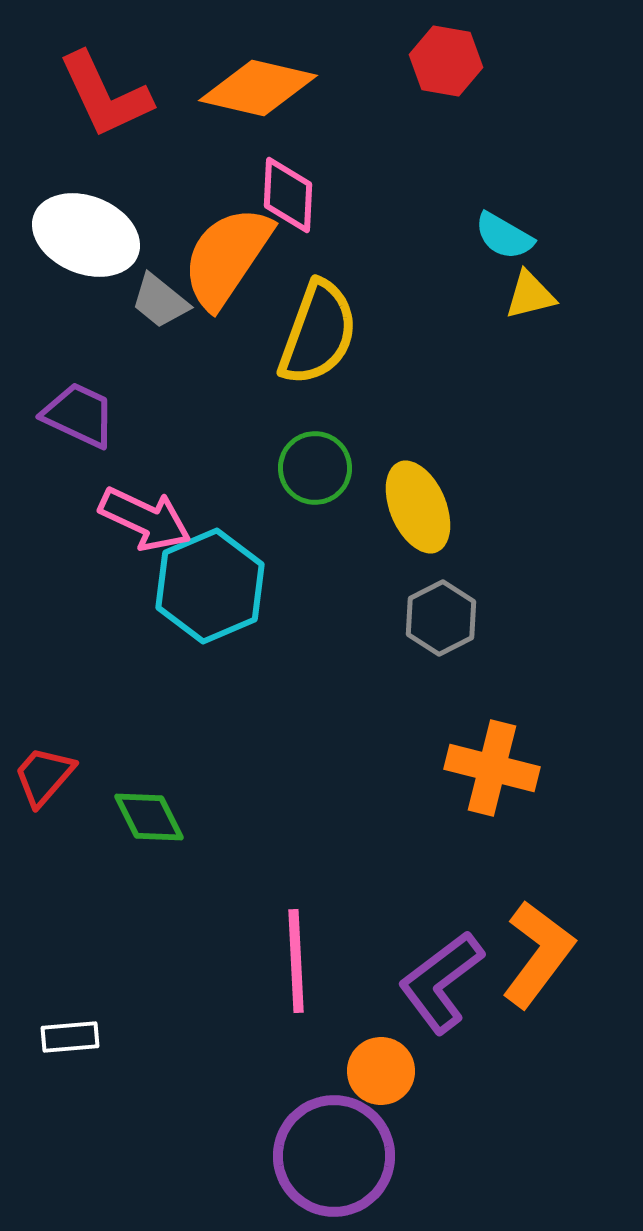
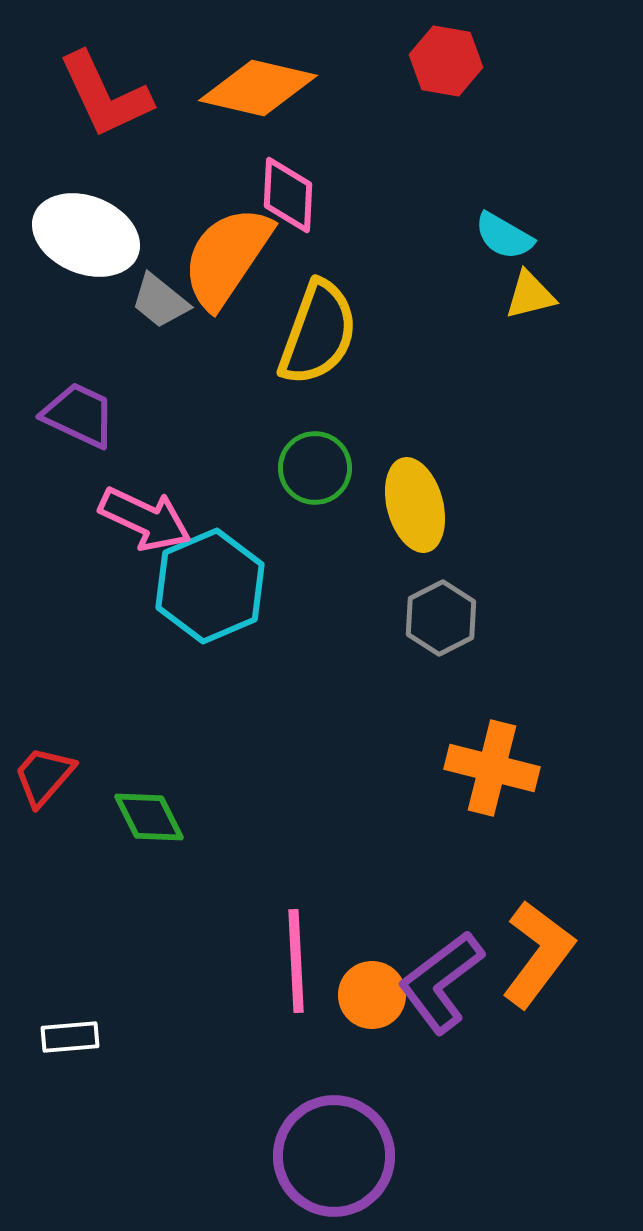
yellow ellipse: moved 3 px left, 2 px up; rotated 8 degrees clockwise
orange circle: moved 9 px left, 76 px up
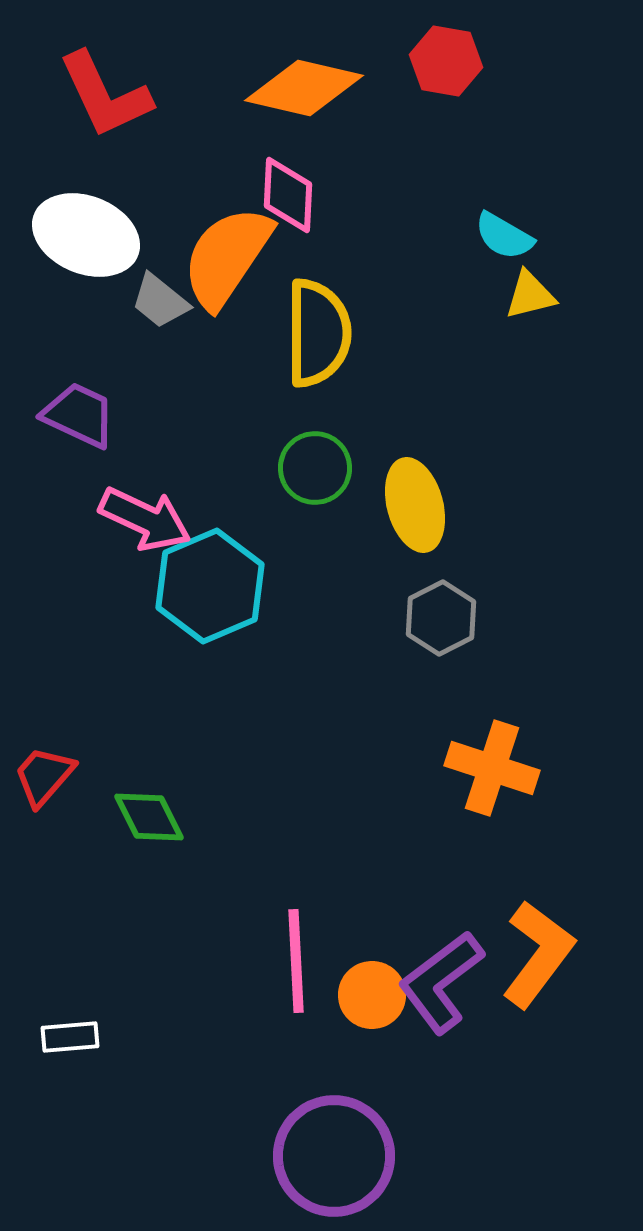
orange diamond: moved 46 px right
yellow semicircle: rotated 20 degrees counterclockwise
orange cross: rotated 4 degrees clockwise
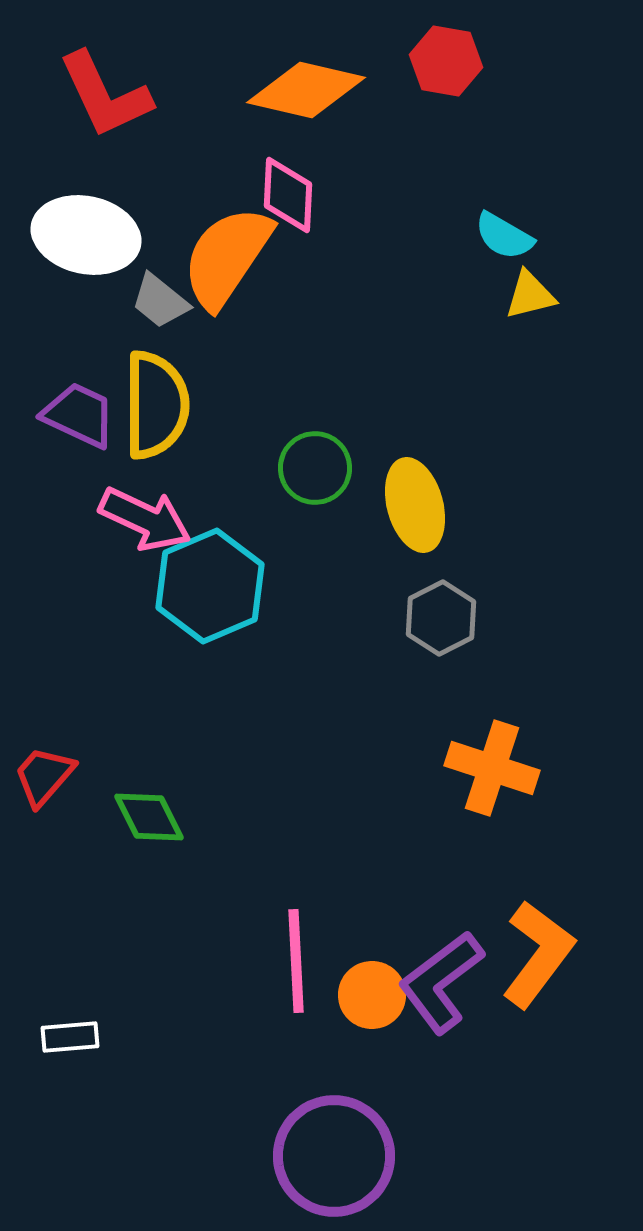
orange diamond: moved 2 px right, 2 px down
white ellipse: rotated 10 degrees counterclockwise
yellow semicircle: moved 162 px left, 72 px down
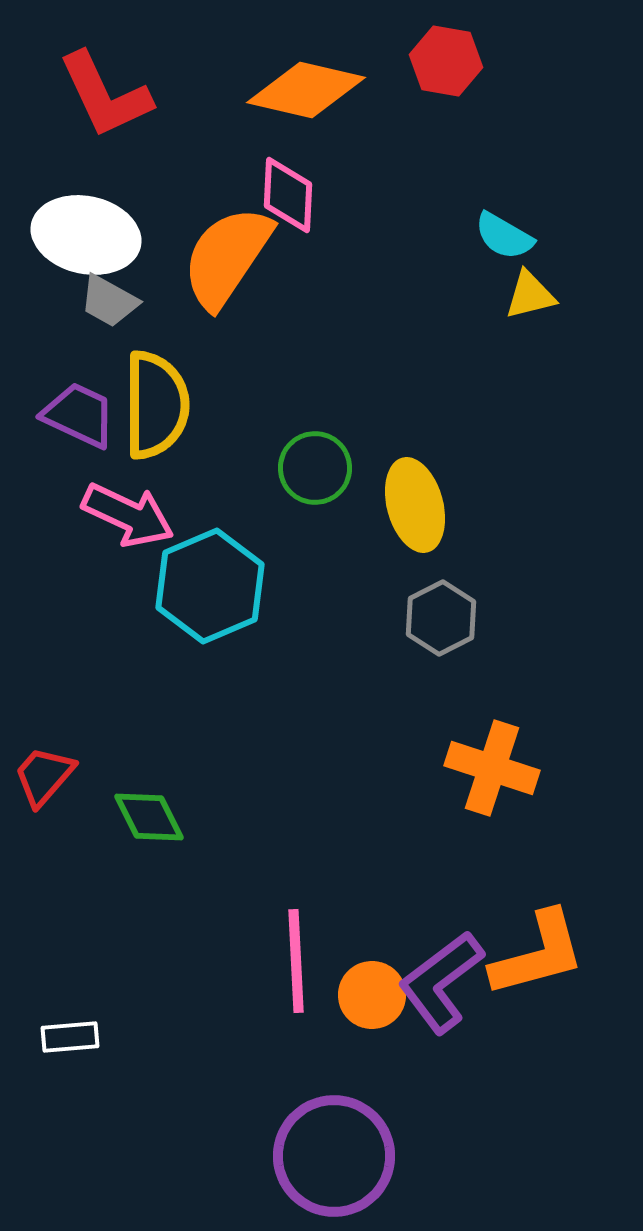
gray trapezoid: moved 51 px left; rotated 10 degrees counterclockwise
pink arrow: moved 17 px left, 4 px up
orange L-shape: rotated 38 degrees clockwise
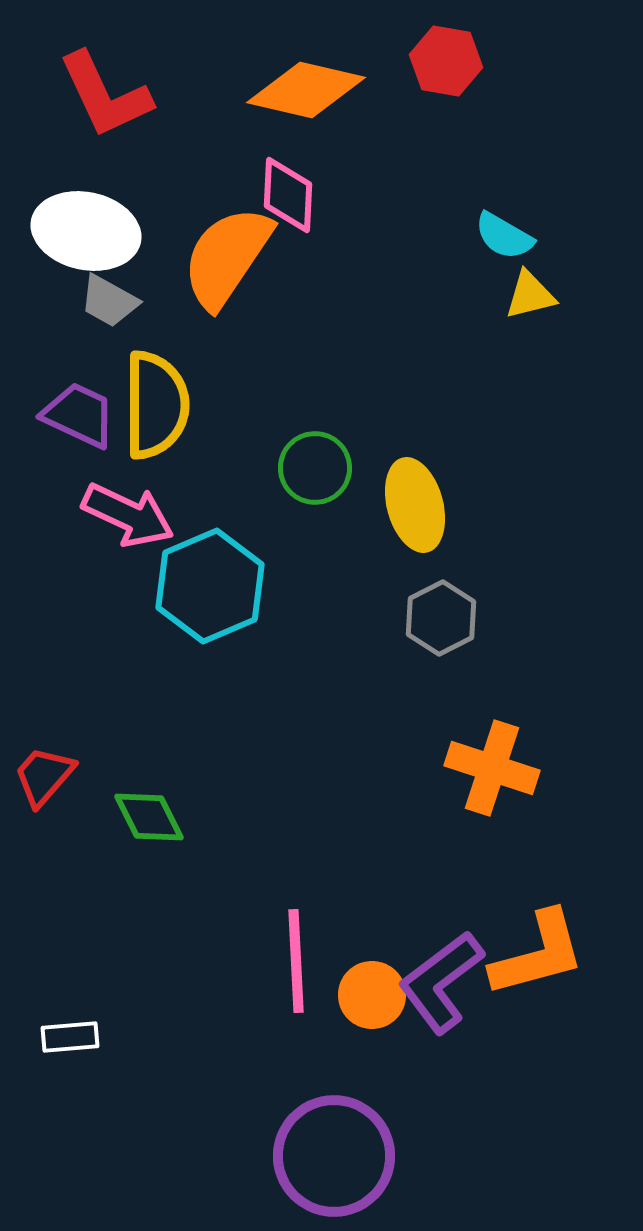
white ellipse: moved 4 px up
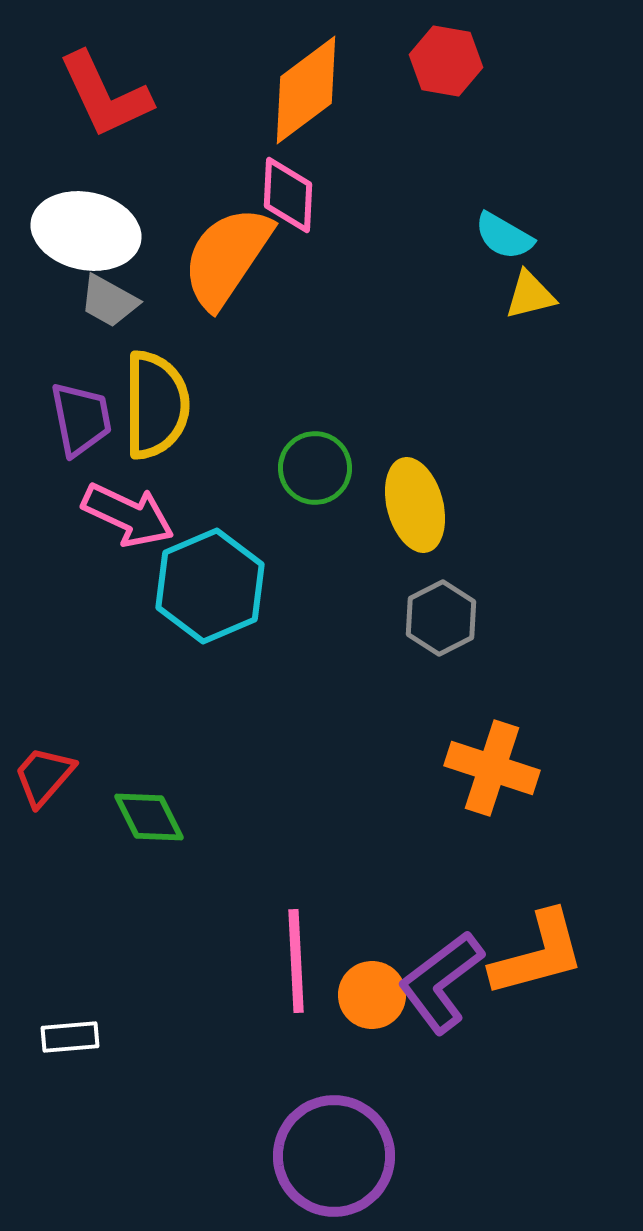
orange diamond: rotated 50 degrees counterclockwise
purple trapezoid: moved 2 px right, 4 px down; rotated 54 degrees clockwise
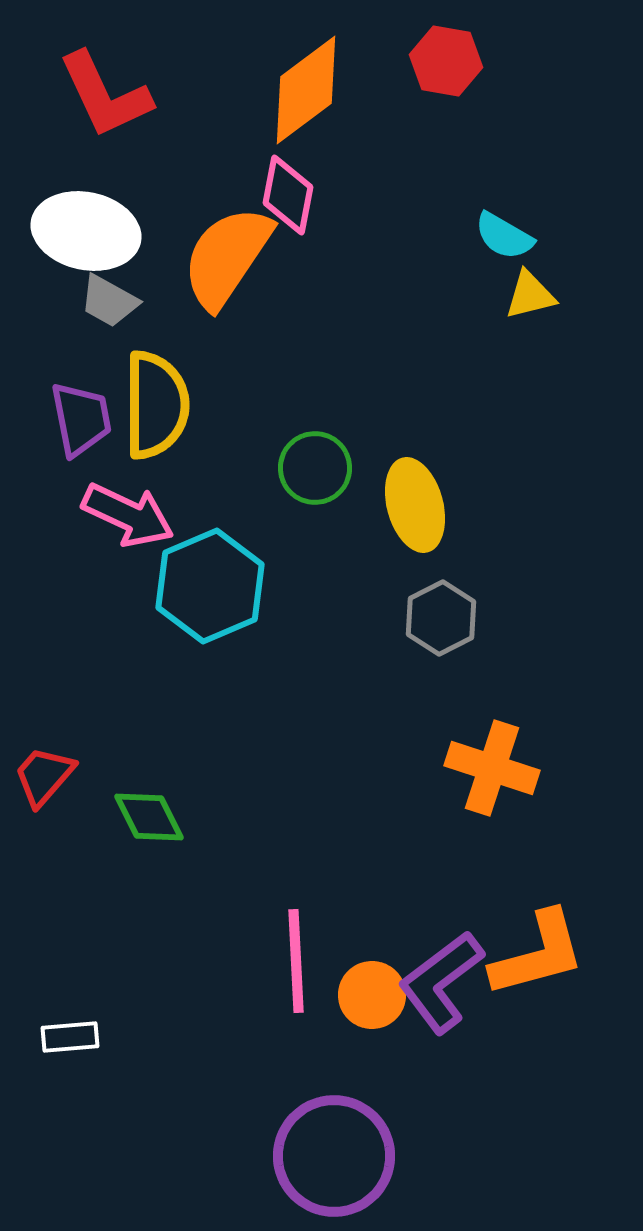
pink diamond: rotated 8 degrees clockwise
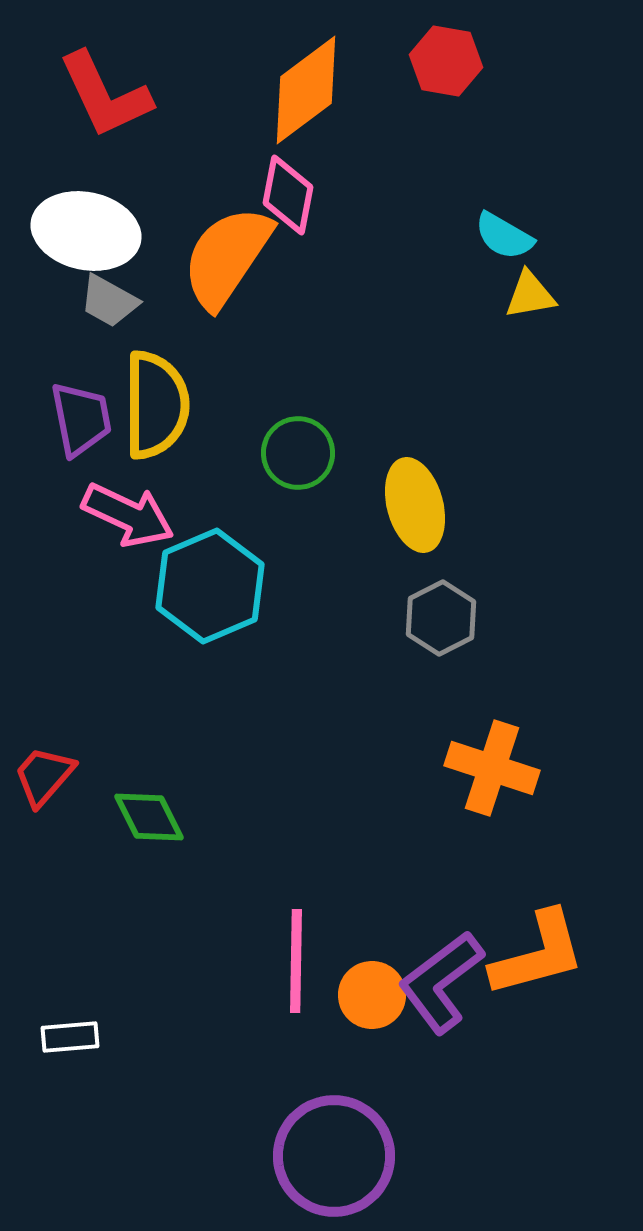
yellow triangle: rotated 4 degrees clockwise
green circle: moved 17 px left, 15 px up
pink line: rotated 4 degrees clockwise
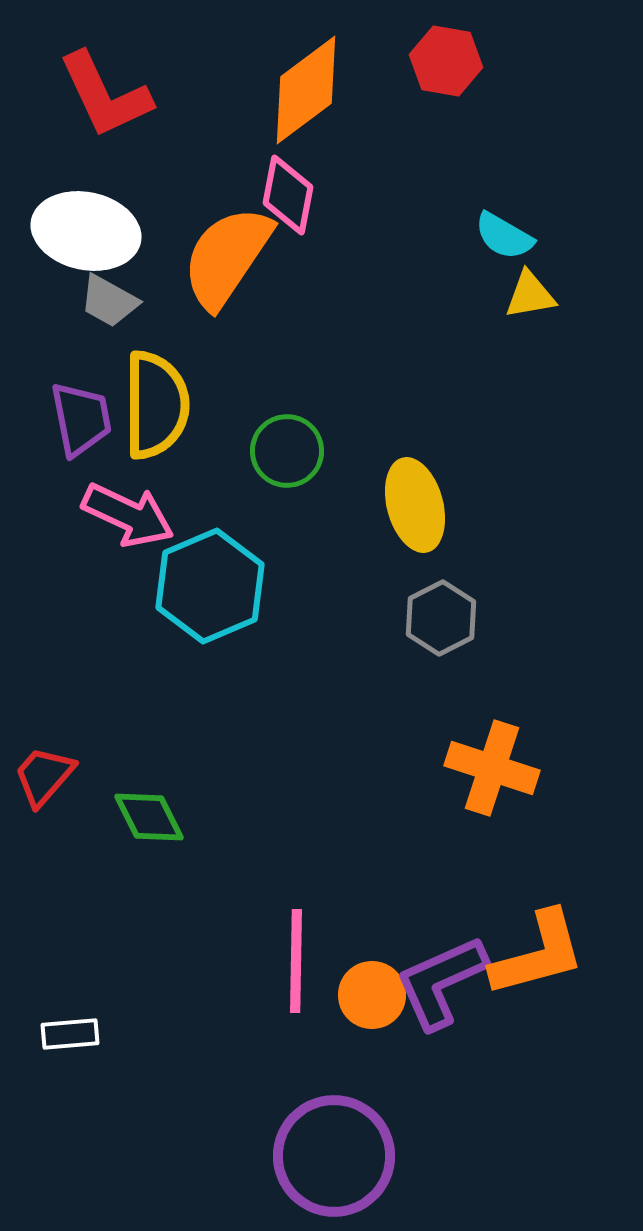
green circle: moved 11 px left, 2 px up
purple L-shape: rotated 13 degrees clockwise
white rectangle: moved 3 px up
